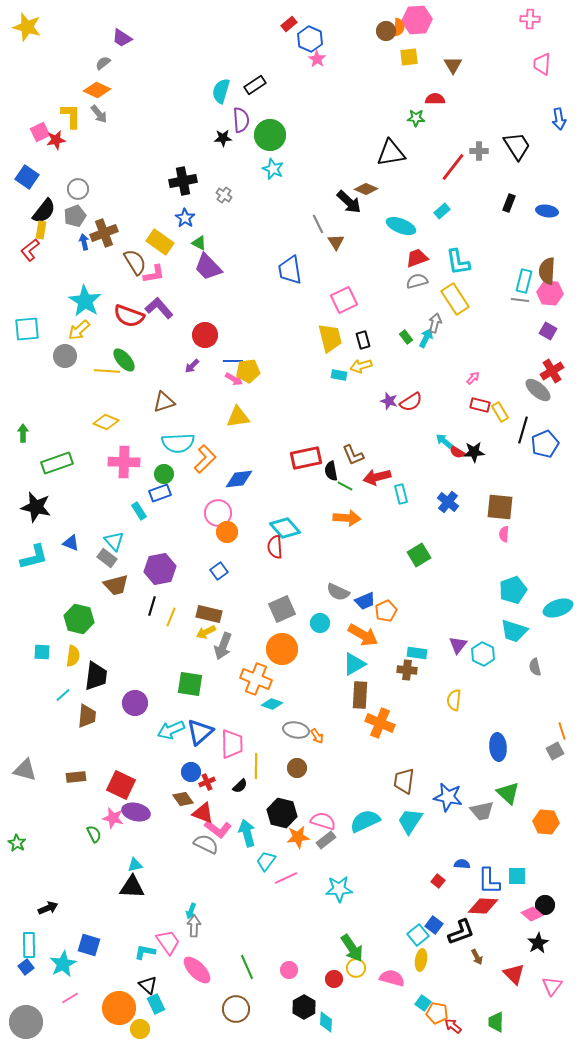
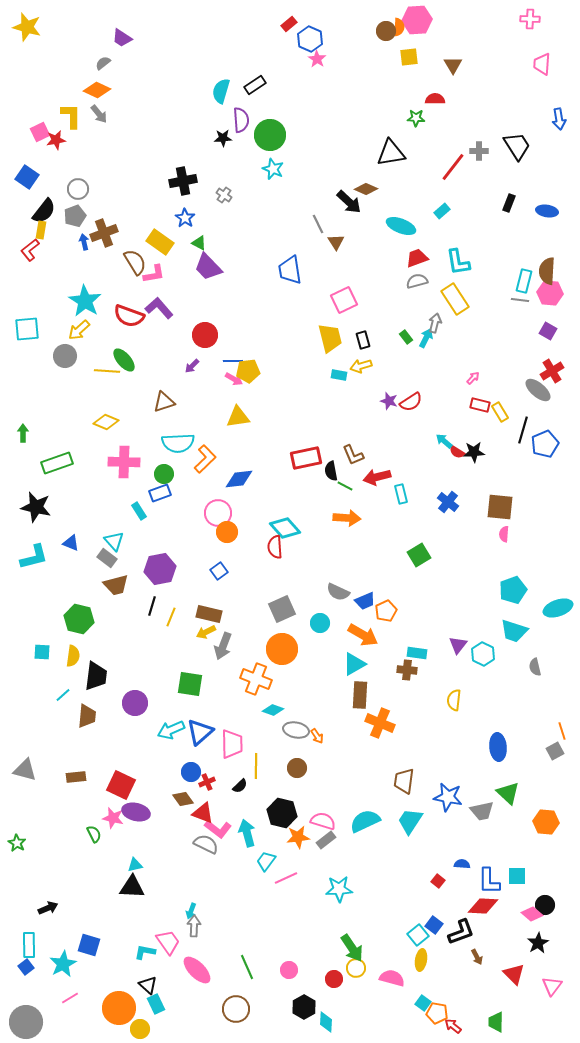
cyan diamond at (272, 704): moved 1 px right, 6 px down
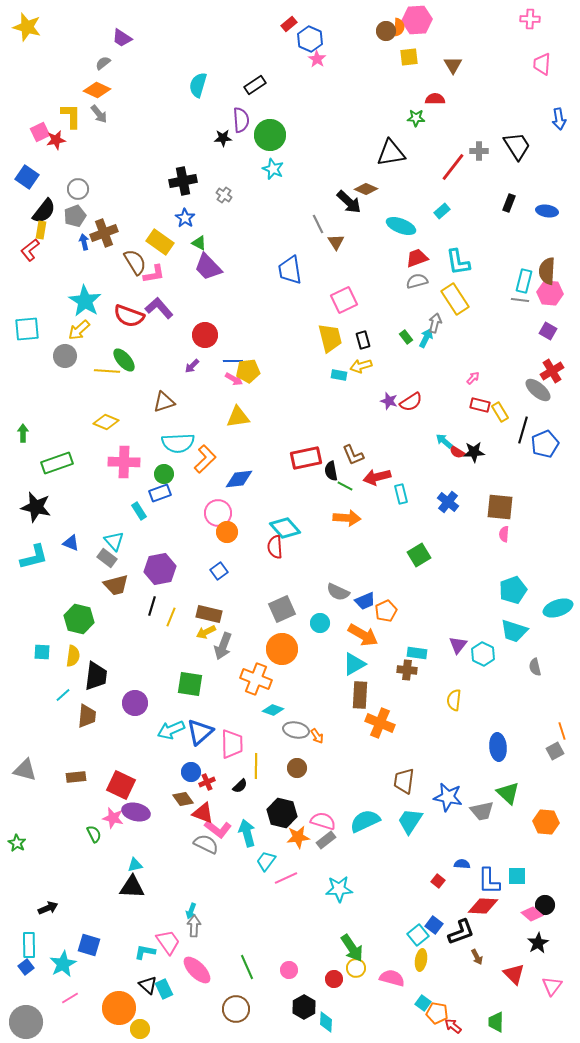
cyan semicircle at (221, 91): moved 23 px left, 6 px up
cyan rectangle at (156, 1004): moved 8 px right, 15 px up
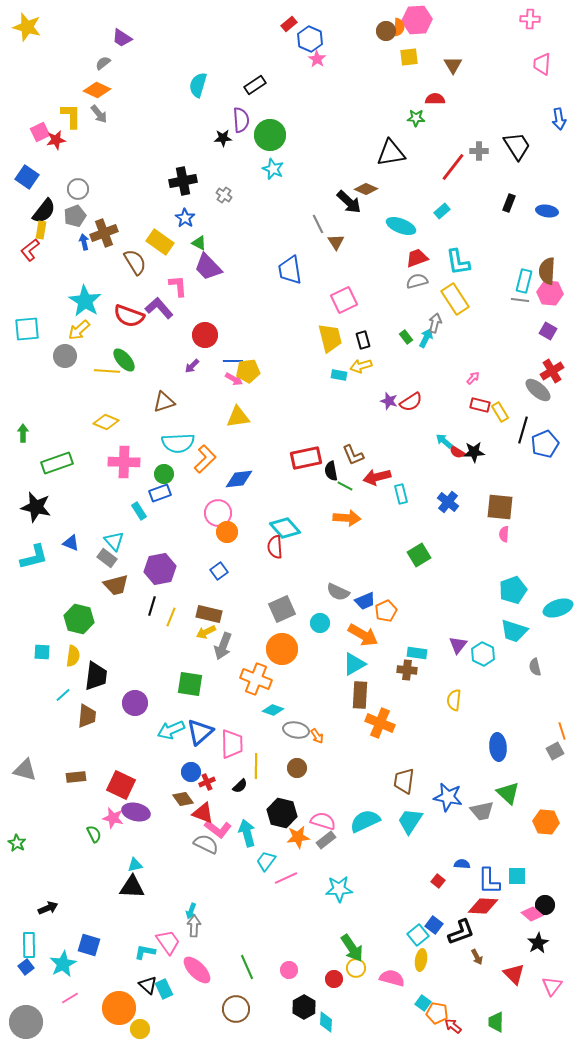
pink L-shape at (154, 274): moved 24 px right, 12 px down; rotated 85 degrees counterclockwise
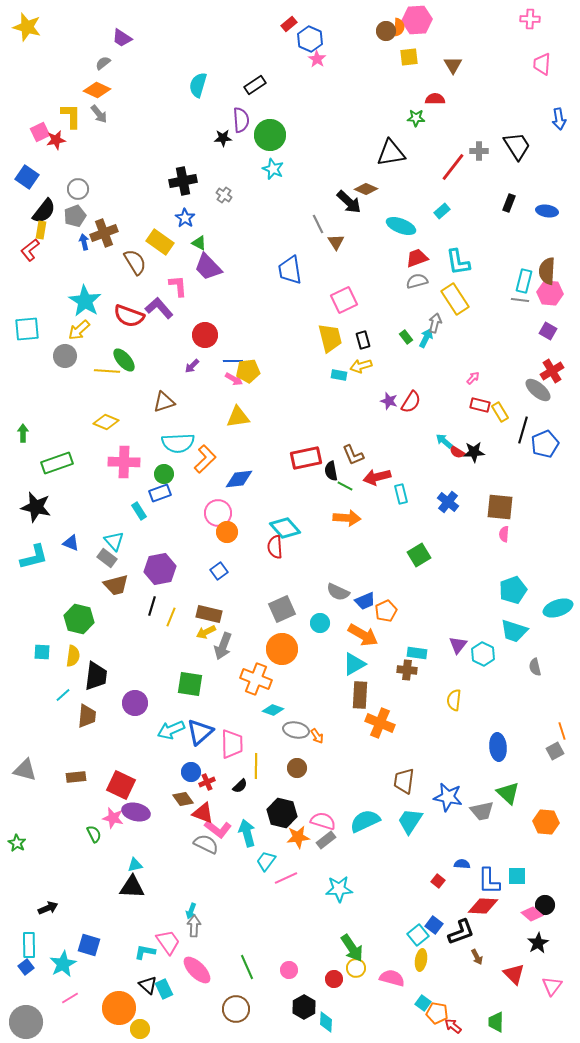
red semicircle at (411, 402): rotated 25 degrees counterclockwise
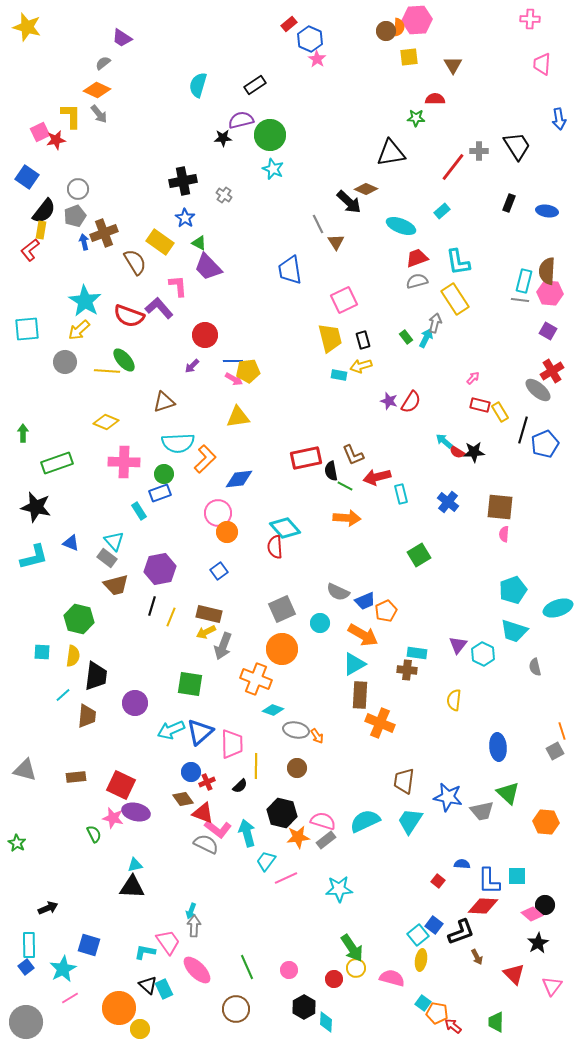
purple semicircle at (241, 120): rotated 100 degrees counterclockwise
gray circle at (65, 356): moved 6 px down
cyan star at (63, 964): moved 5 px down
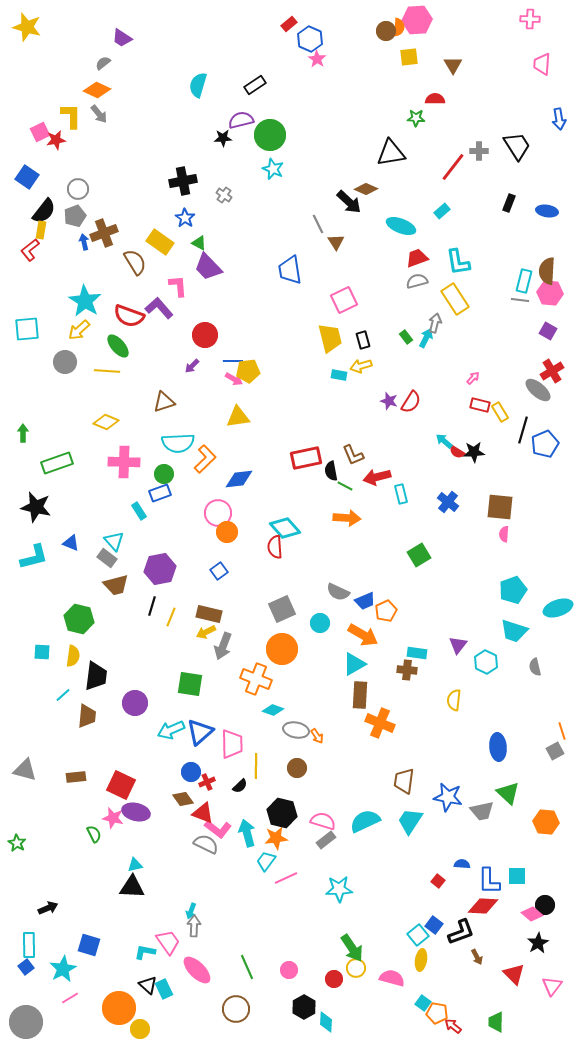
green ellipse at (124, 360): moved 6 px left, 14 px up
cyan hexagon at (483, 654): moved 3 px right, 8 px down
orange star at (298, 837): moved 22 px left, 1 px down
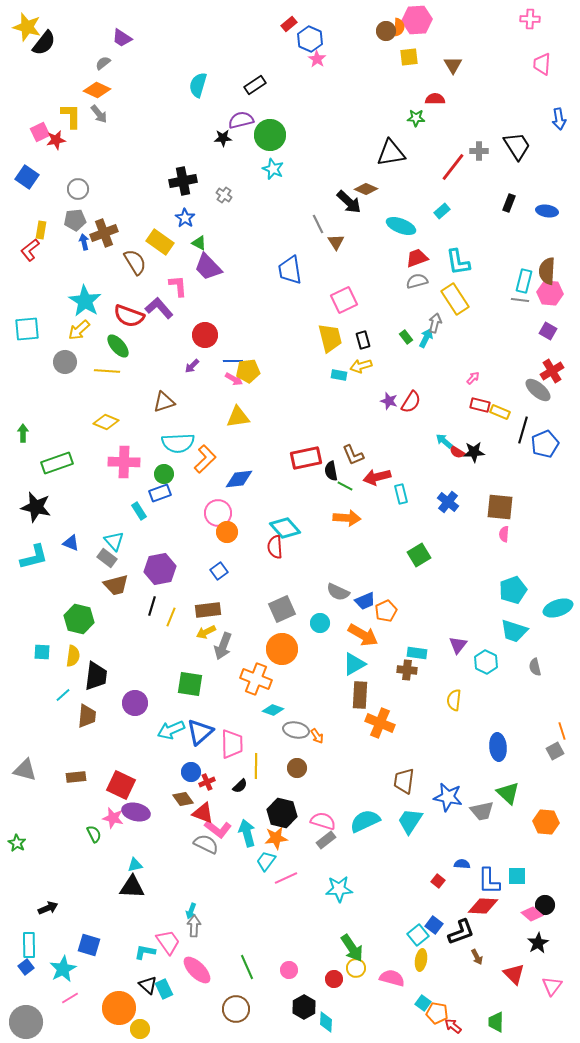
black semicircle at (44, 211): moved 168 px up
gray pentagon at (75, 216): moved 4 px down; rotated 15 degrees clockwise
yellow rectangle at (500, 412): rotated 36 degrees counterclockwise
brown rectangle at (209, 614): moved 1 px left, 4 px up; rotated 20 degrees counterclockwise
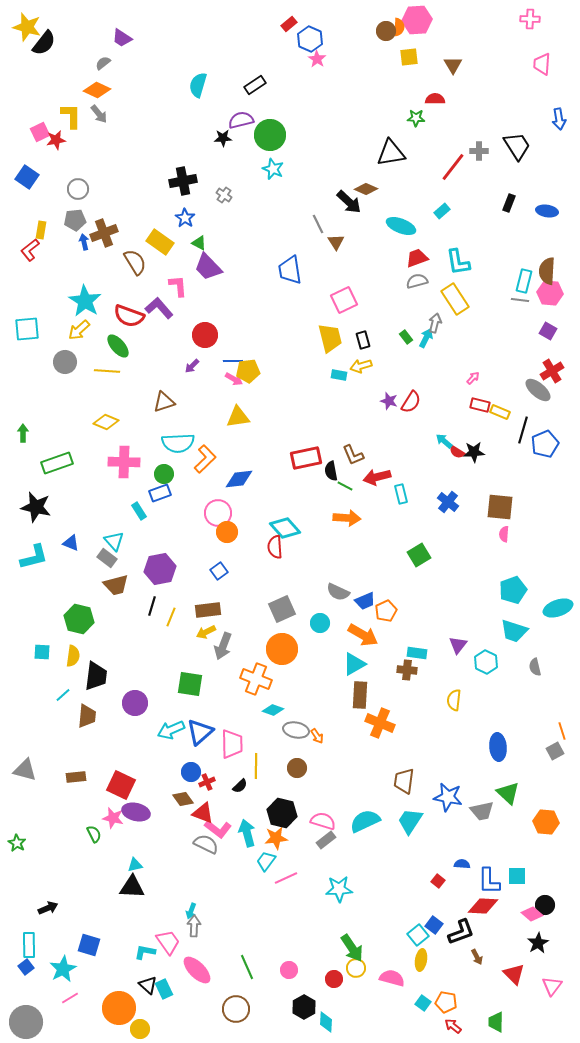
orange pentagon at (437, 1013): moved 9 px right, 11 px up
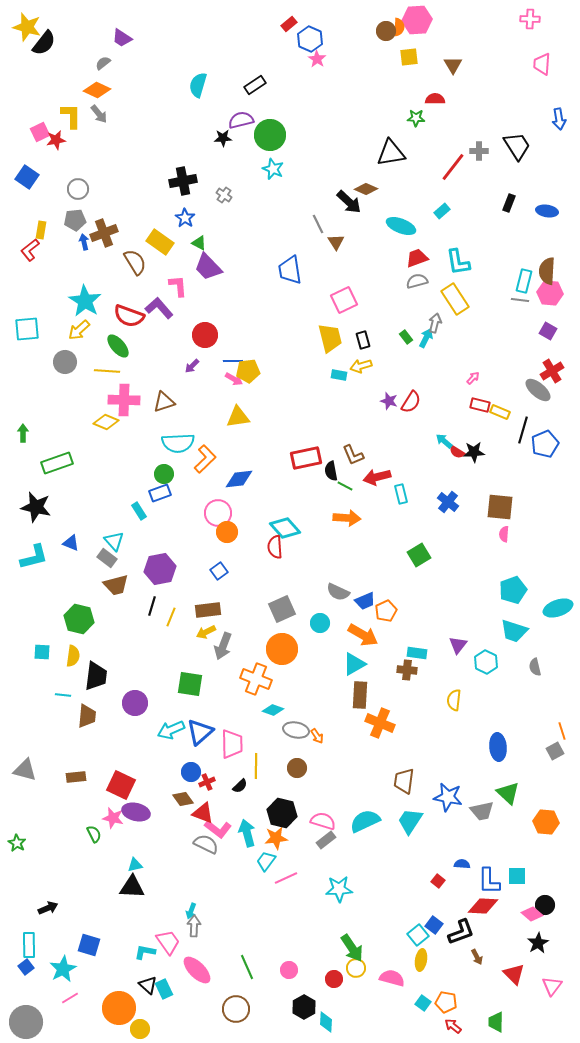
pink cross at (124, 462): moved 62 px up
cyan line at (63, 695): rotated 49 degrees clockwise
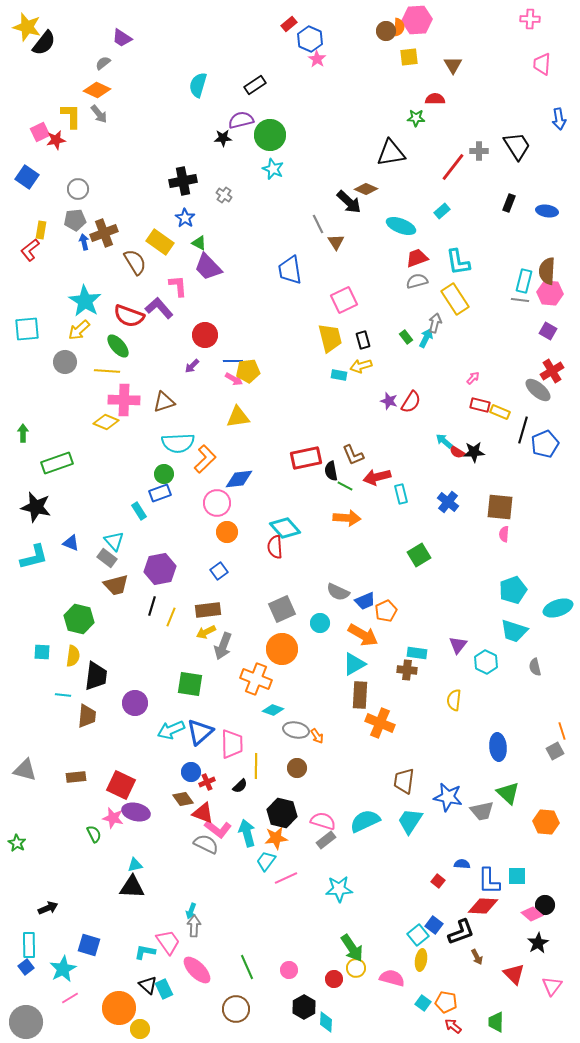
pink circle at (218, 513): moved 1 px left, 10 px up
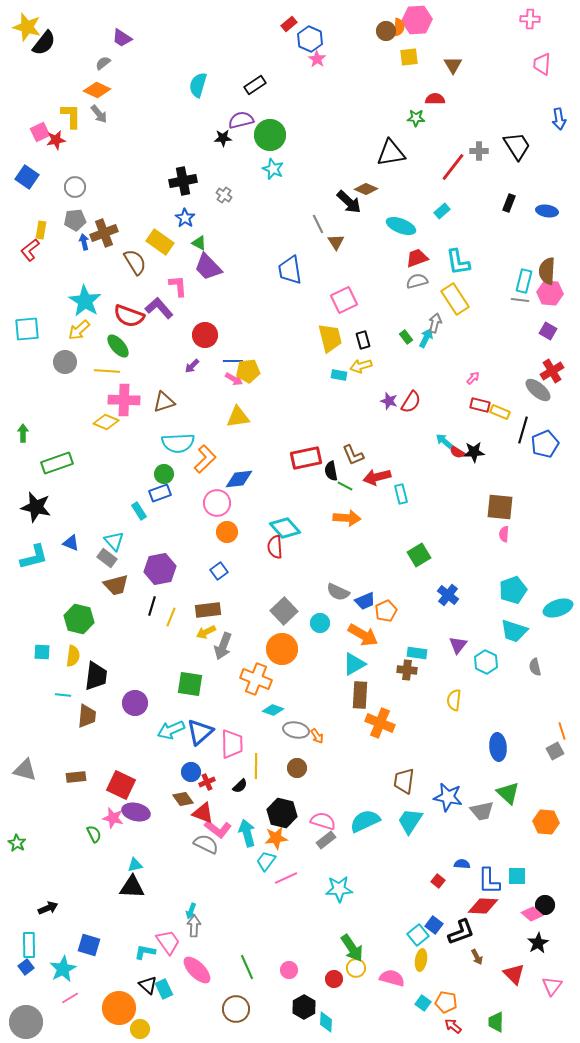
gray circle at (78, 189): moved 3 px left, 2 px up
blue cross at (448, 502): moved 93 px down
gray square at (282, 609): moved 2 px right, 2 px down; rotated 20 degrees counterclockwise
